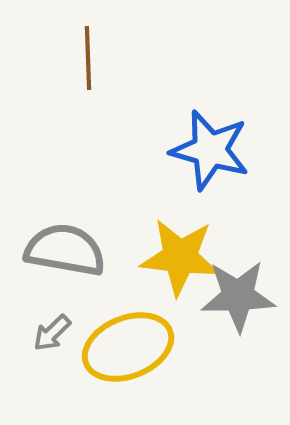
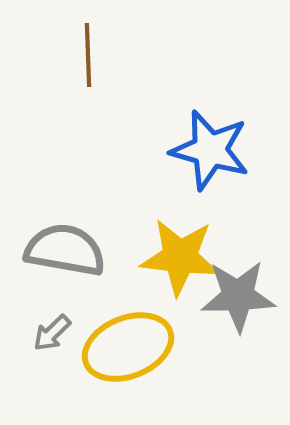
brown line: moved 3 px up
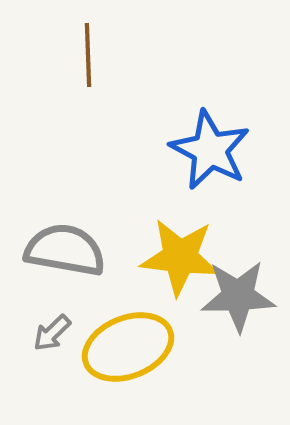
blue star: rotated 12 degrees clockwise
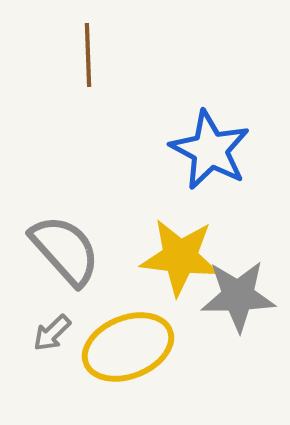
gray semicircle: rotated 38 degrees clockwise
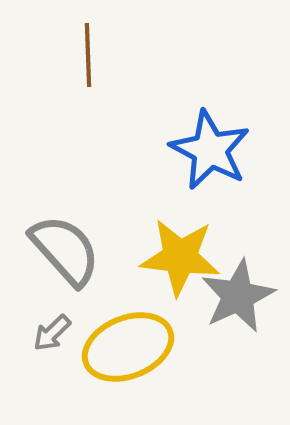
gray star: rotated 24 degrees counterclockwise
